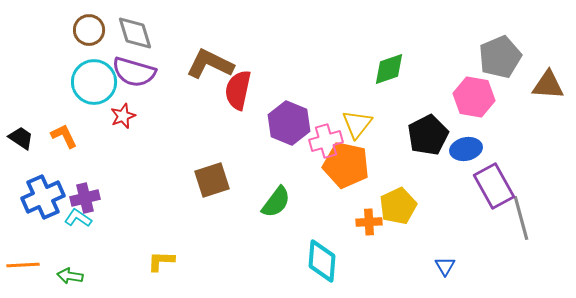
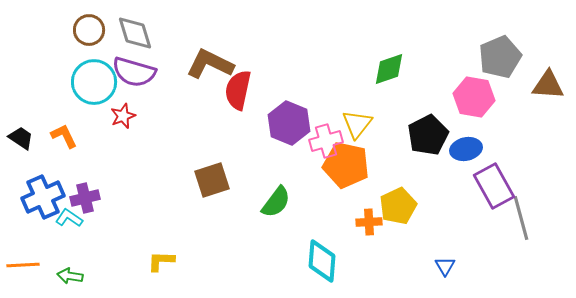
cyan L-shape: moved 9 px left
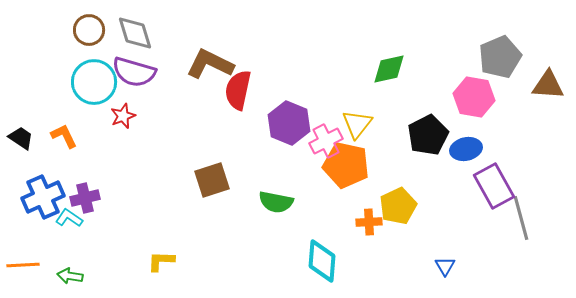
green diamond: rotated 6 degrees clockwise
pink cross: rotated 12 degrees counterclockwise
green semicircle: rotated 64 degrees clockwise
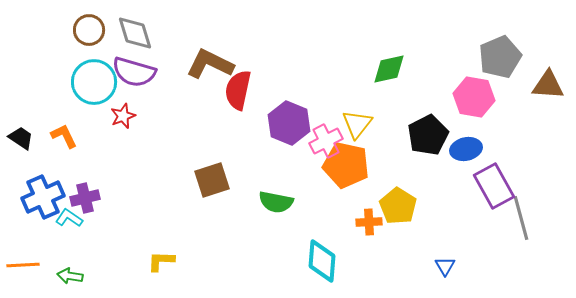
yellow pentagon: rotated 15 degrees counterclockwise
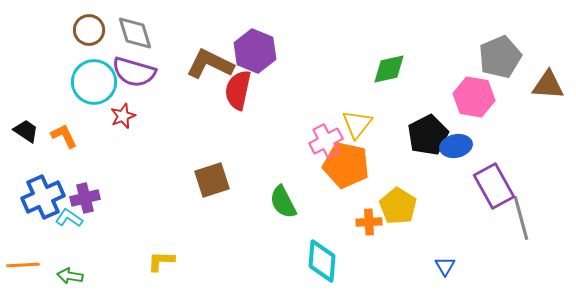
purple hexagon: moved 34 px left, 72 px up
black trapezoid: moved 5 px right, 7 px up
blue ellipse: moved 10 px left, 3 px up
green semicircle: moved 7 px right; rotated 52 degrees clockwise
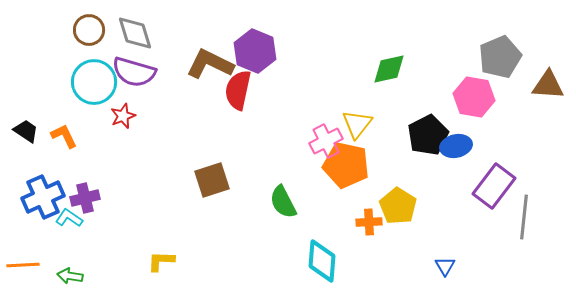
purple rectangle: rotated 66 degrees clockwise
gray line: moved 3 px right, 1 px up; rotated 21 degrees clockwise
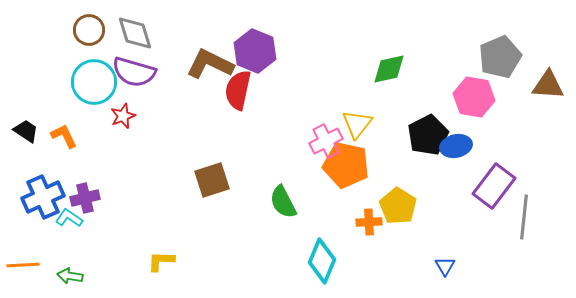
cyan diamond: rotated 18 degrees clockwise
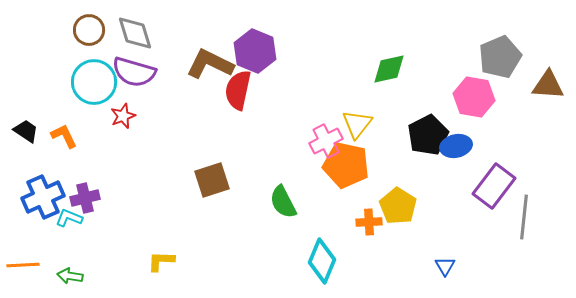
cyan L-shape: rotated 12 degrees counterclockwise
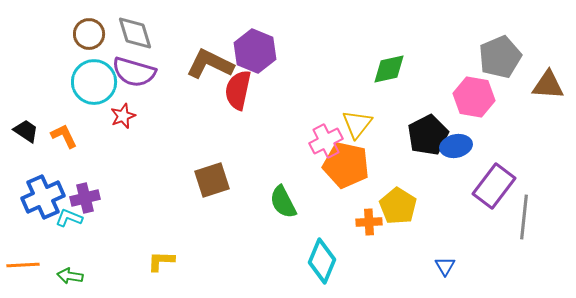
brown circle: moved 4 px down
